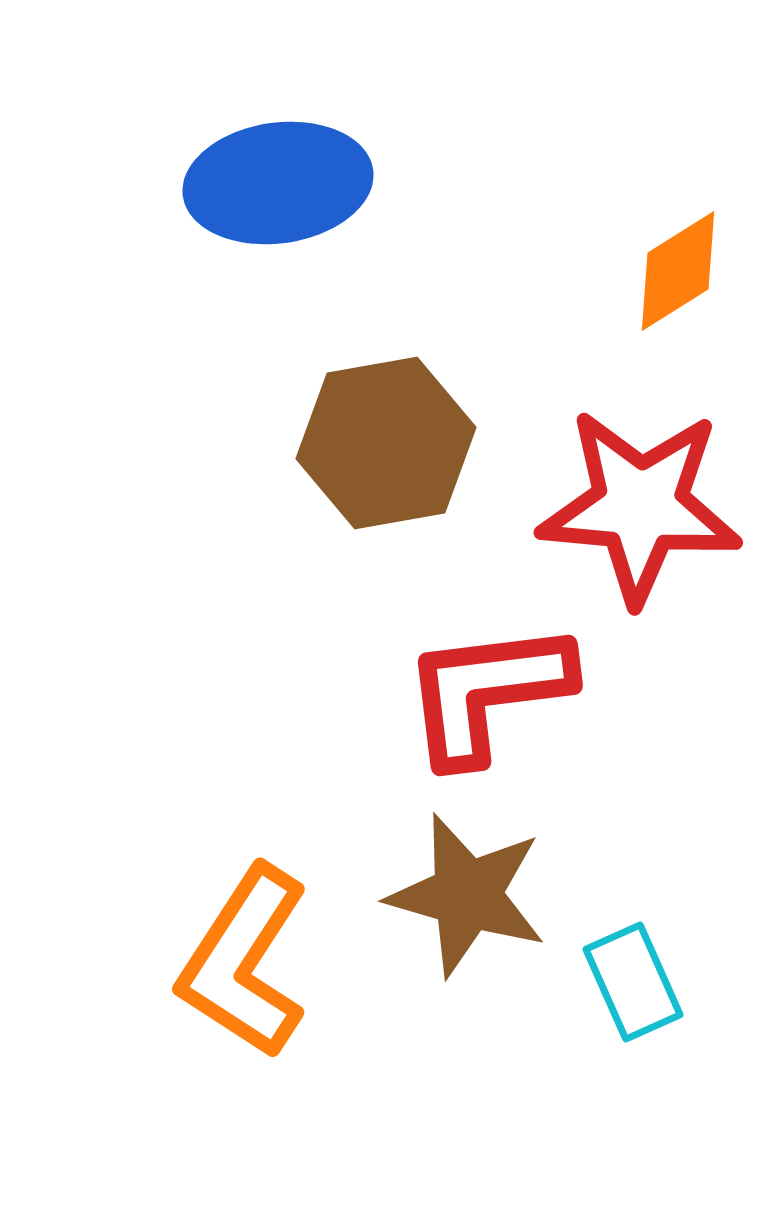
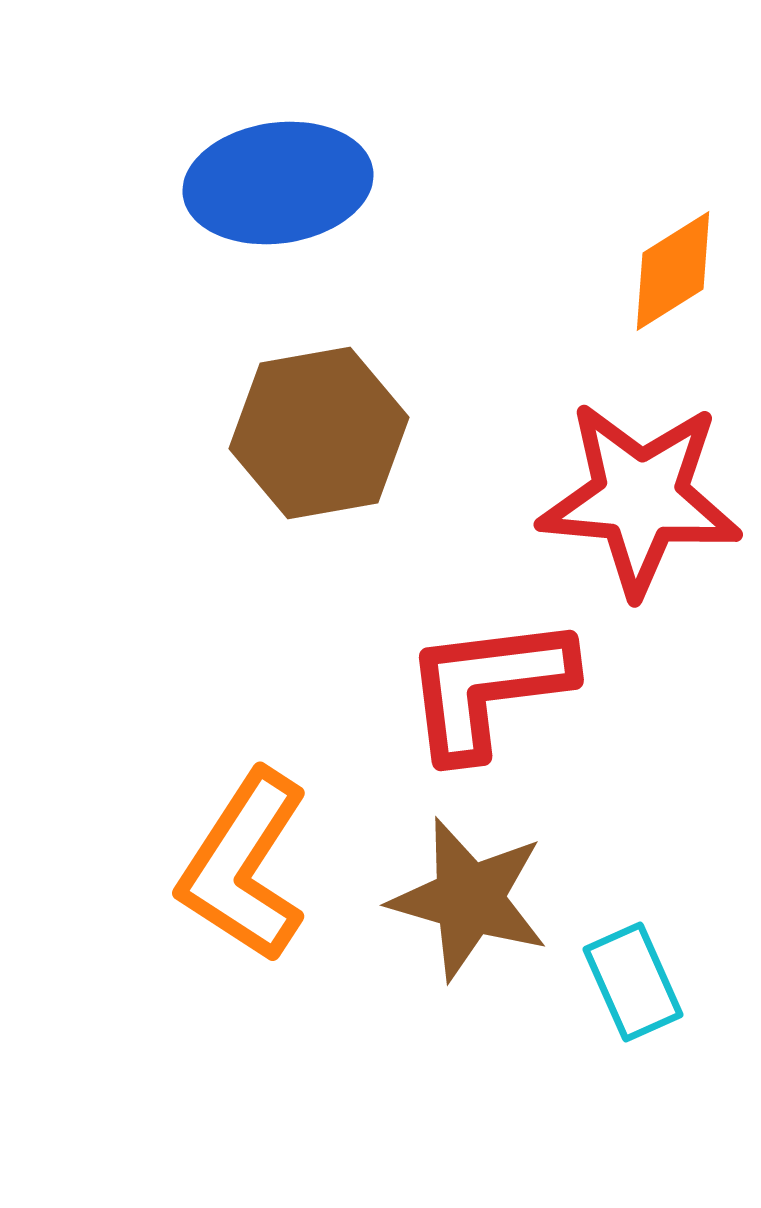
orange diamond: moved 5 px left
brown hexagon: moved 67 px left, 10 px up
red star: moved 8 px up
red L-shape: moved 1 px right, 5 px up
brown star: moved 2 px right, 4 px down
orange L-shape: moved 96 px up
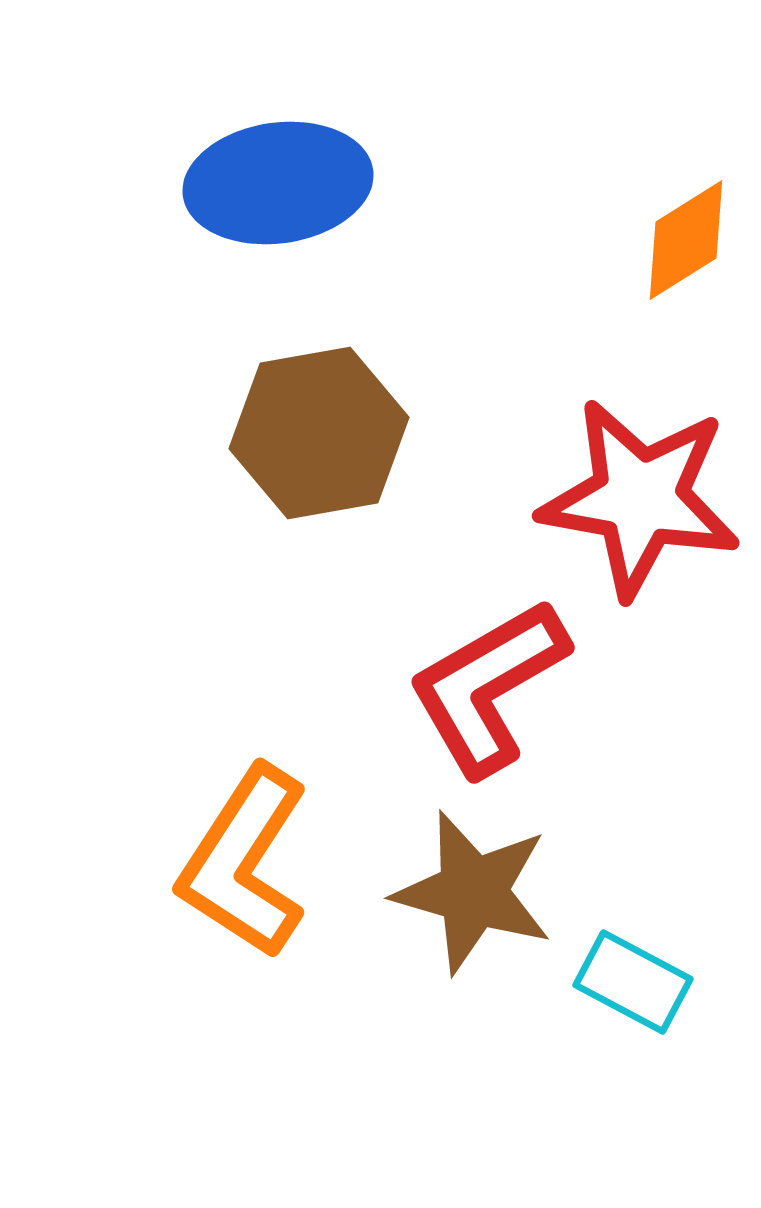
orange diamond: moved 13 px right, 31 px up
red star: rotated 5 degrees clockwise
red L-shape: rotated 23 degrees counterclockwise
orange L-shape: moved 4 px up
brown star: moved 4 px right, 7 px up
cyan rectangle: rotated 38 degrees counterclockwise
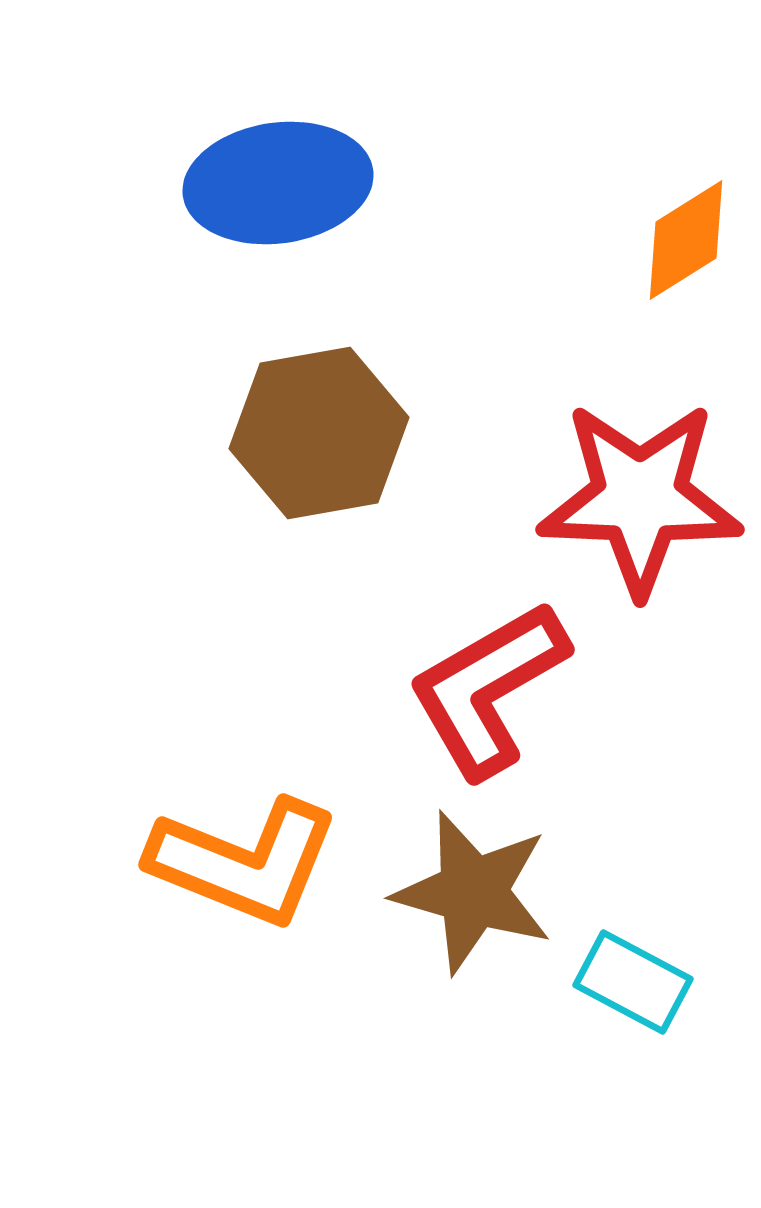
red star: rotated 8 degrees counterclockwise
red L-shape: moved 2 px down
orange L-shape: rotated 101 degrees counterclockwise
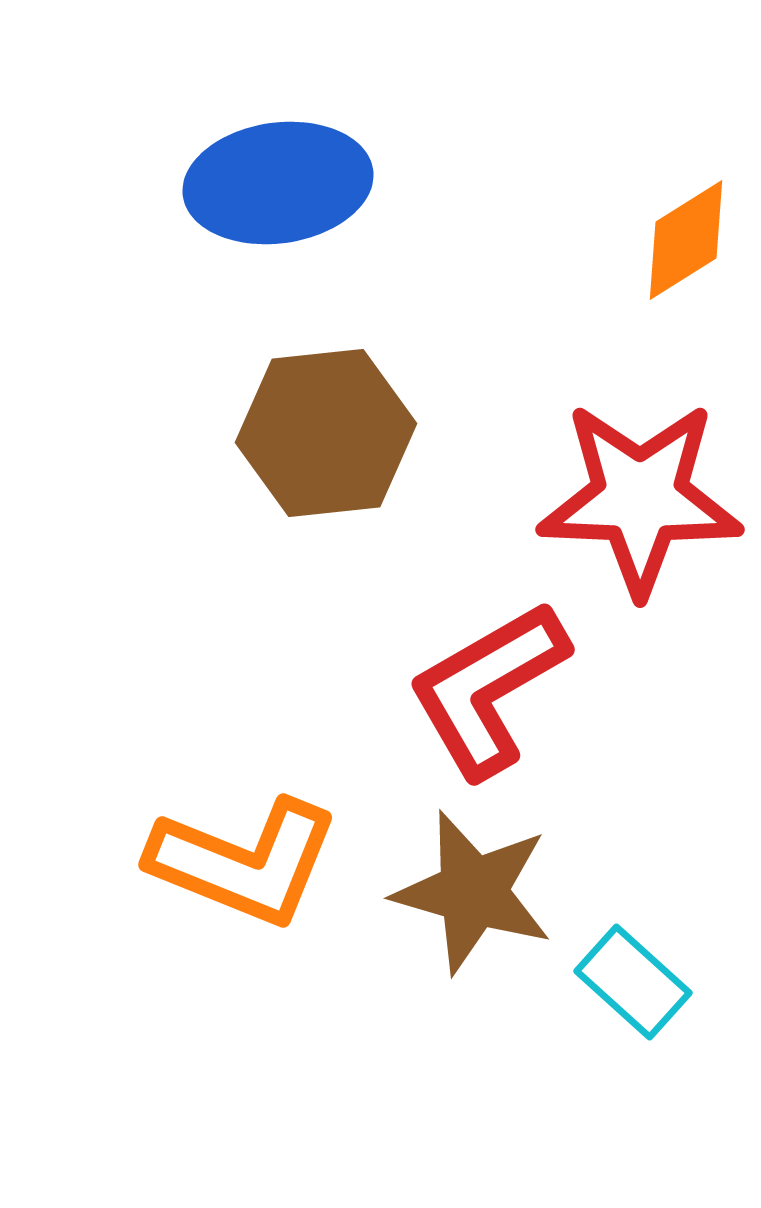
brown hexagon: moved 7 px right; rotated 4 degrees clockwise
cyan rectangle: rotated 14 degrees clockwise
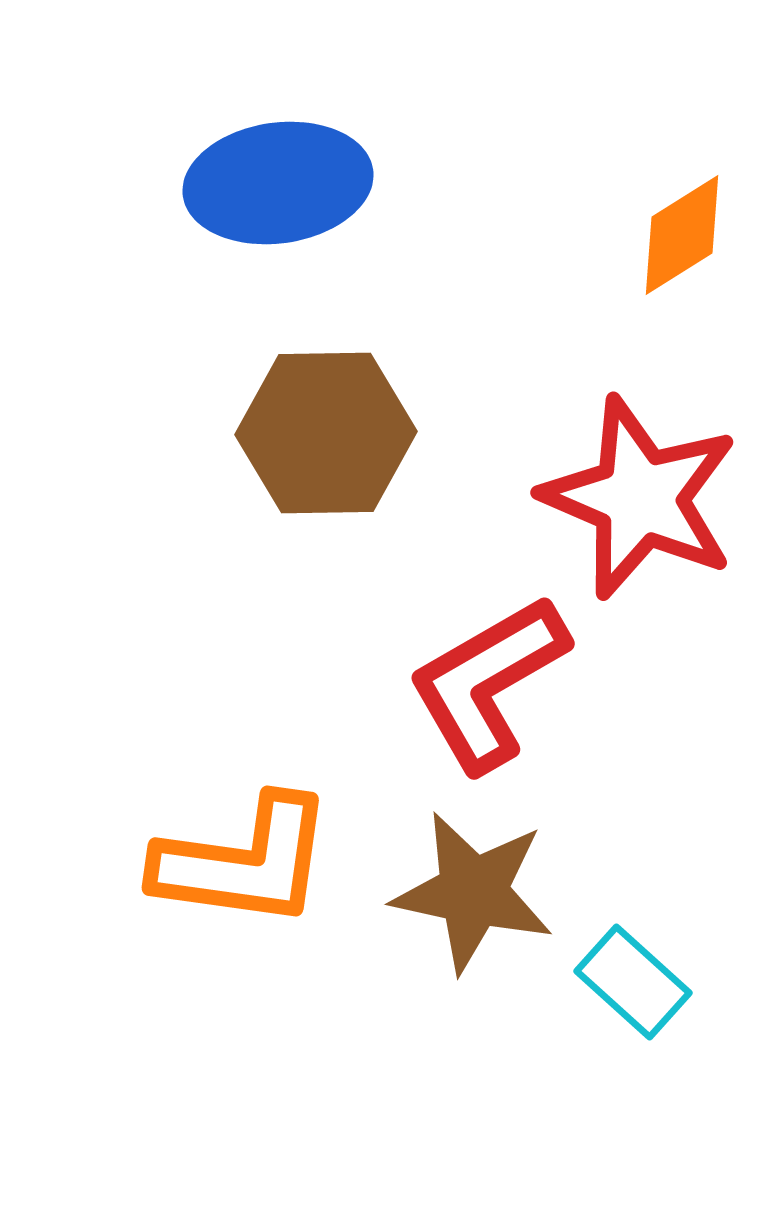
orange diamond: moved 4 px left, 5 px up
brown hexagon: rotated 5 degrees clockwise
red star: rotated 21 degrees clockwise
red L-shape: moved 6 px up
orange L-shape: rotated 14 degrees counterclockwise
brown star: rotated 4 degrees counterclockwise
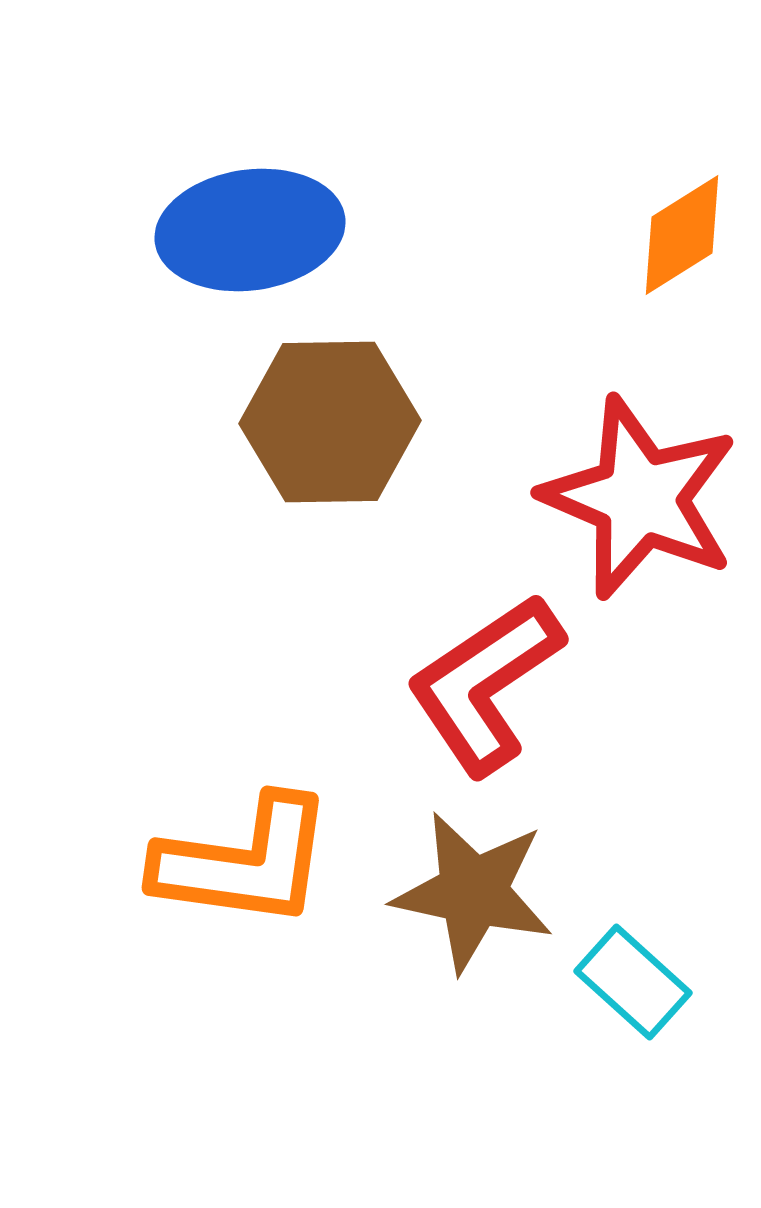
blue ellipse: moved 28 px left, 47 px down
brown hexagon: moved 4 px right, 11 px up
red L-shape: moved 3 px left, 1 px down; rotated 4 degrees counterclockwise
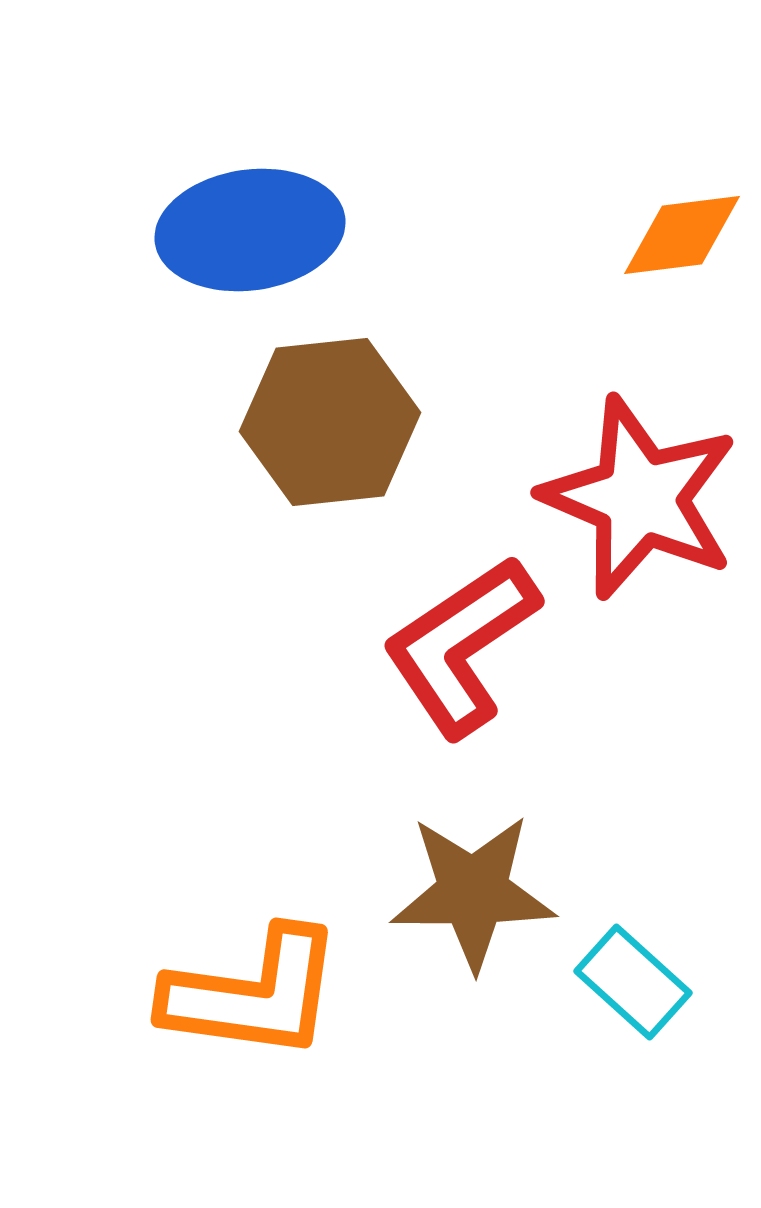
orange diamond: rotated 25 degrees clockwise
brown hexagon: rotated 5 degrees counterclockwise
red L-shape: moved 24 px left, 38 px up
orange L-shape: moved 9 px right, 132 px down
brown star: rotated 12 degrees counterclockwise
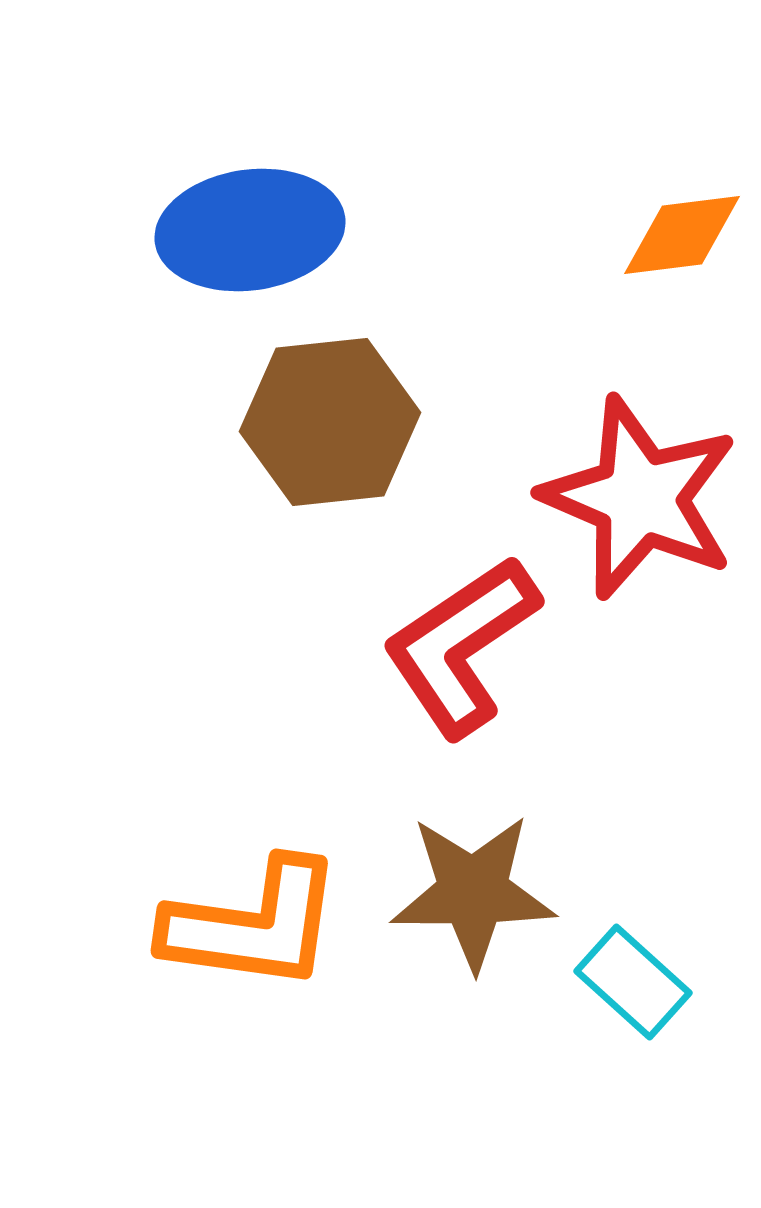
orange L-shape: moved 69 px up
